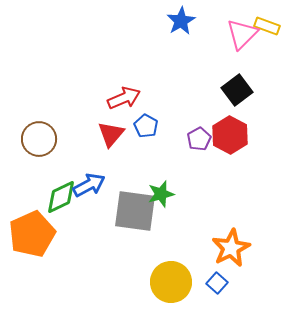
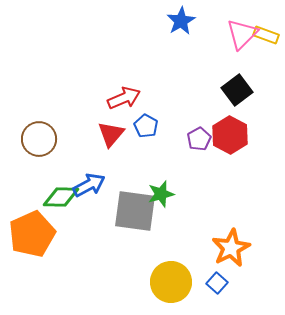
yellow rectangle: moved 1 px left, 9 px down
green diamond: rotated 27 degrees clockwise
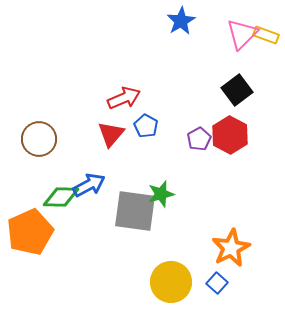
orange pentagon: moved 2 px left, 2 px up
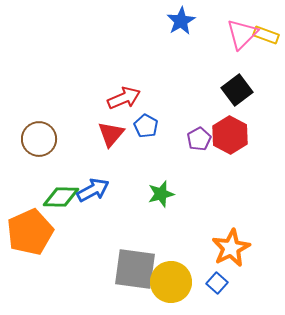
blue arrow: moved 4 px right, 5 px down
gray square: moved 58 px down
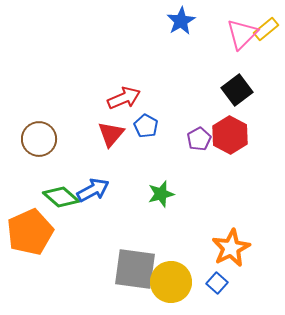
yellow rectangle: moved 6 px up; rotated 60 degrees counterclockwise
green diamond: rotated 39 degrees clockwise
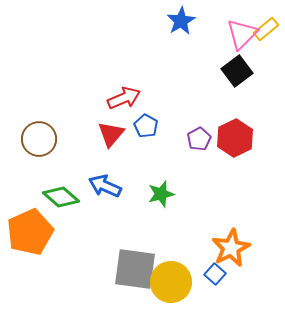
black square: moved 19 px up
red hexagon: moved 5 px right, 3 px down; rotated 6 degrees clockwise
blue arrow: moved 12 px right, 4 px up; rotated 128 degrees counterclockwise
blue square: moved 2 px left, 9 px up
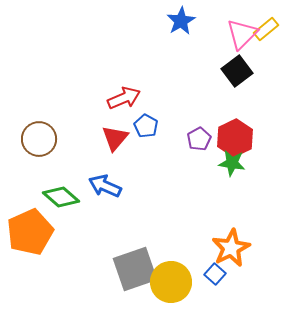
red triangle: moved 4 px right, 4 px down
green star: moved 71 px right, 31 px up; rotated 24 degrees clockwise
gray square: rotated 27 degrees counterclockwise
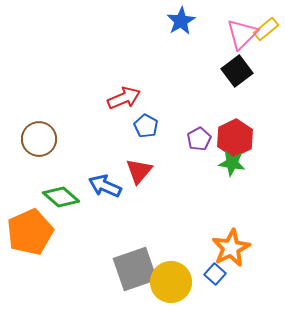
red triangle: moved 24 px right, 33 px down
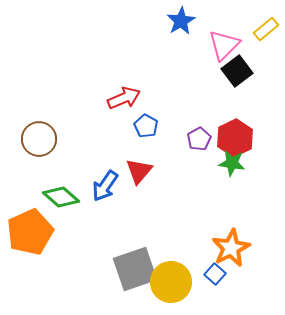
pink triangle: moved 18 px left, 11 px down
blue arrow: rotated 80 degrees counterclockwise
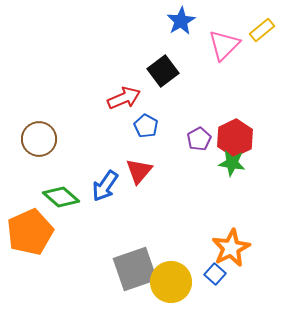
yellow rectangle: moved 4 px left, 1 px down
black square: moved 74 px left
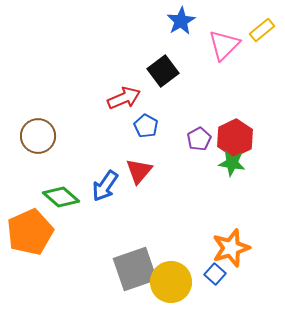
brown circle: moved 1 px left, 3 px up
orange star: rotated 9 degrees clockwise
